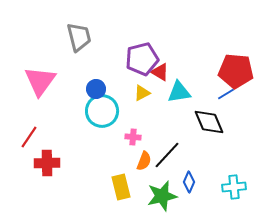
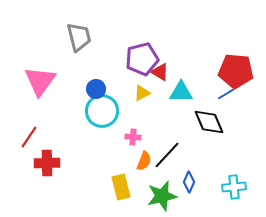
cyan triangle: moved 2 px right; rotated 10 degrees clockwise
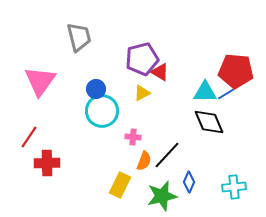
cyan triangle: moved 24 px right
yellow rectangle: moved 1 px left, 2 px up; rotated 40 degrees clockwise
